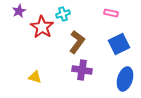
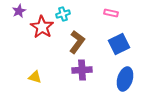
purple cross: rotated 12 degrees counterclockwise
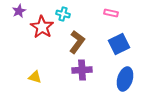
cyan cross: rotated 32 degrees clockwise
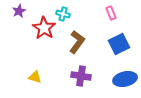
pink rectangle: rotated 56 degrees clockwise
red star: moved 2 px right, 1 px down
purple cross: moved 1 px left, 6 px down; rotated 12 degrees clockwise
blue ellipse: rotated 60 degrees clockwise
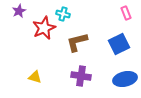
pink rectangle: moved 15 px right
red star: rotated 15 degrees clockwise
brown L-shape: rotated 140 degrees counterclockwise
